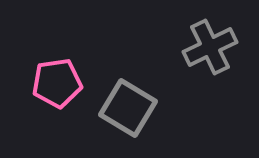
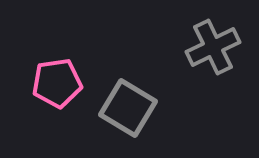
gray cross: moved 3 px right
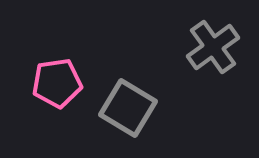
gray cross: rotated 10 degrees counterclockwise
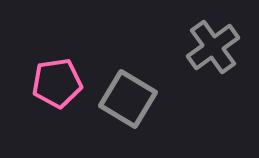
gray square: moved 9 px up
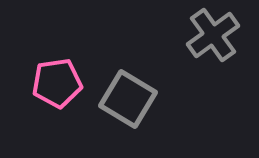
gray cross: moved 12 px up
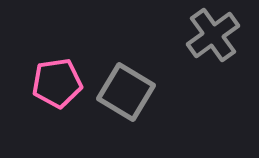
gray square: moved 2 px left, 7 px up
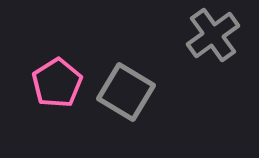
pink pentagon: rotated 24 degrees counterclockwise
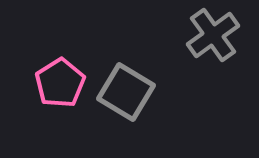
pink pentagon: moved 3 px right
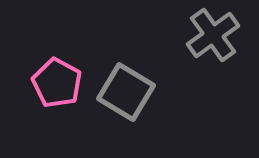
pink pentagon: moved 3 px left; rotated 12 degrees counterclockwise
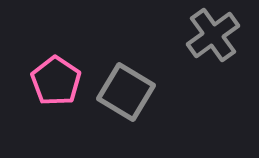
pink pentagon: moved 1 px left, 2 px up; rotated 6 degrees clockwise
